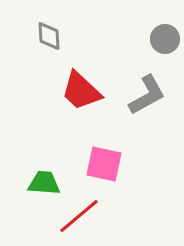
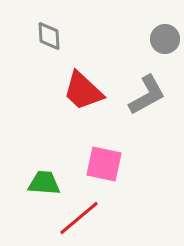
red trapezoid: moved 2 px right
red line: moved 2 px down
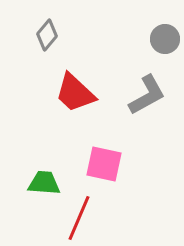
gray diamond: moved 2 px left, 1 px up; rotated 44 degrees clockwise
red trapezoid: moved 8 px left, 2 px down
red line: rotated 27 degrees counterclockwise
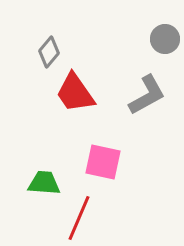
gray diamond: moved 2 px right, 17 px down
red trapezoid: rotated 12 degrees clockwise
pink square: moved 1 px left, 2 px up
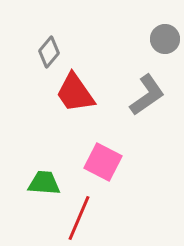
gray L-shape: rotated 6 degrees counterclockwise
pink square: rotated 15 degrees clockwise
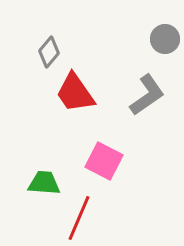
pink square: moved 1 px right, 1 px up
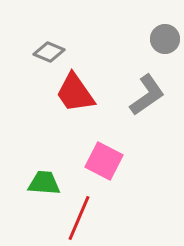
gray diamond: rotated 72 degrees clockwise
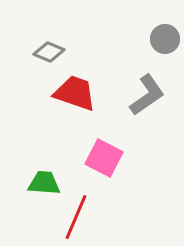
red trapezoid: rotated 144 degrees clockwise
pink square: moved 3 px up
red line: moved 3 px left, 1 px up
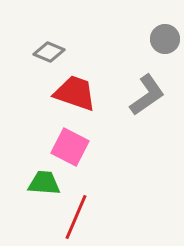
pink square: moved 34 px left, 11 px up
